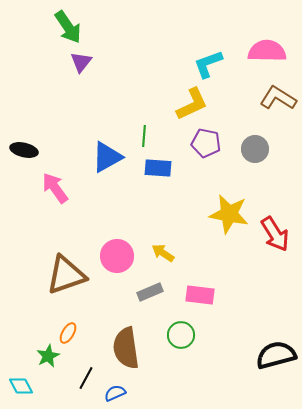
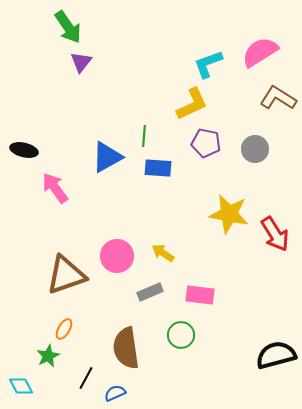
pink semicircle: moved 7 px left, 1 px down; rotated 33 degrees counterclockwise
orange ellipse: moved 4 px left, 4 px up
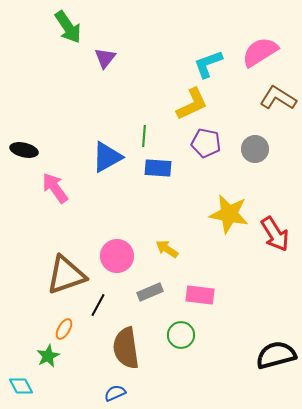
purple triangle: moved 24 px right, 4 px up
yellow arrow: moved 4 px right, 4 px up
black line: moved 12 px right, 73 px up
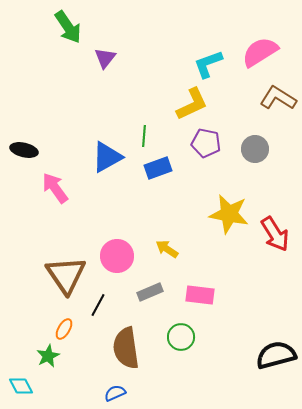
blue rectangle: rotated 24 degrees counterclockwise
brown triangle: rotated 45 degrees counterclockwise
green circle: moved 2 px down
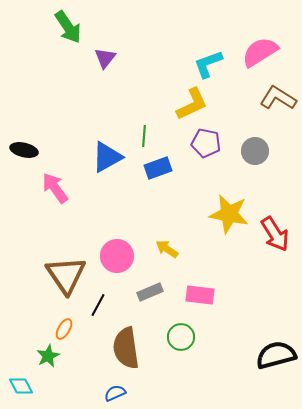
gray circle: moved 2 px down
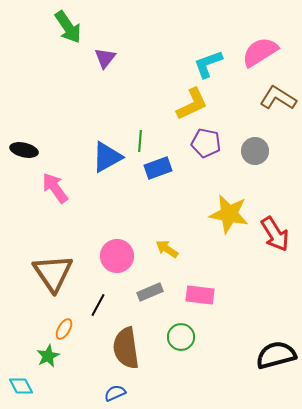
green line: moved 4 px left, 5 px down
brown triangle: moved 13 px left, 2 px up
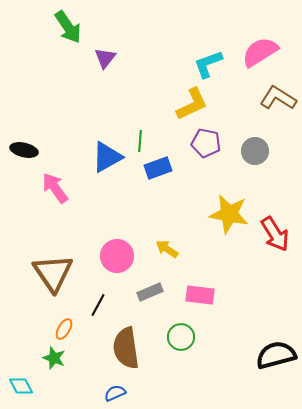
green star: moved 6 px right, 2 px down; rotated 25 degrees counterclockwise
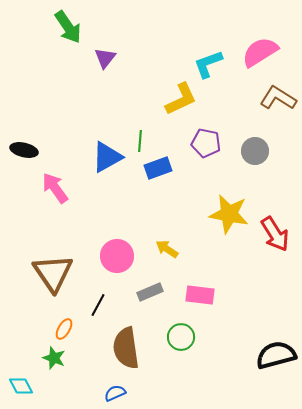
yellow L-shape: moved 11 px left, 5 px up
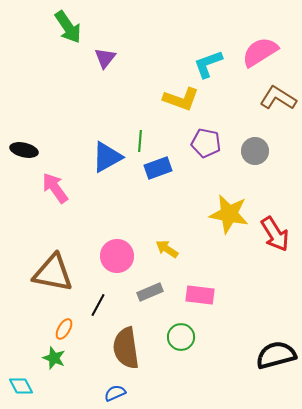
yellow L-shape: rotated 45 degrees clockwise
brown triangle: rotated 45 degrees counterclockwise
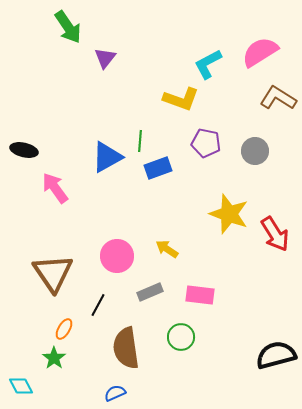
cyan L-shape: rotated 8 degrees counterclockwise
yellow star: rotated 9 degrees clockwise
brown triangle: rotated 45 degrees clockwise
green star: rotated 15 degrees clockwise
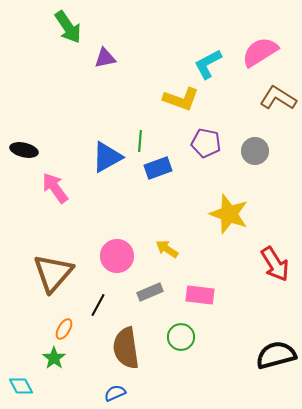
purple triangle: rotated 40 degrees clockwise
red arrow: moved 30 px down
brown triangle: rotated 15 degrees clockwise
